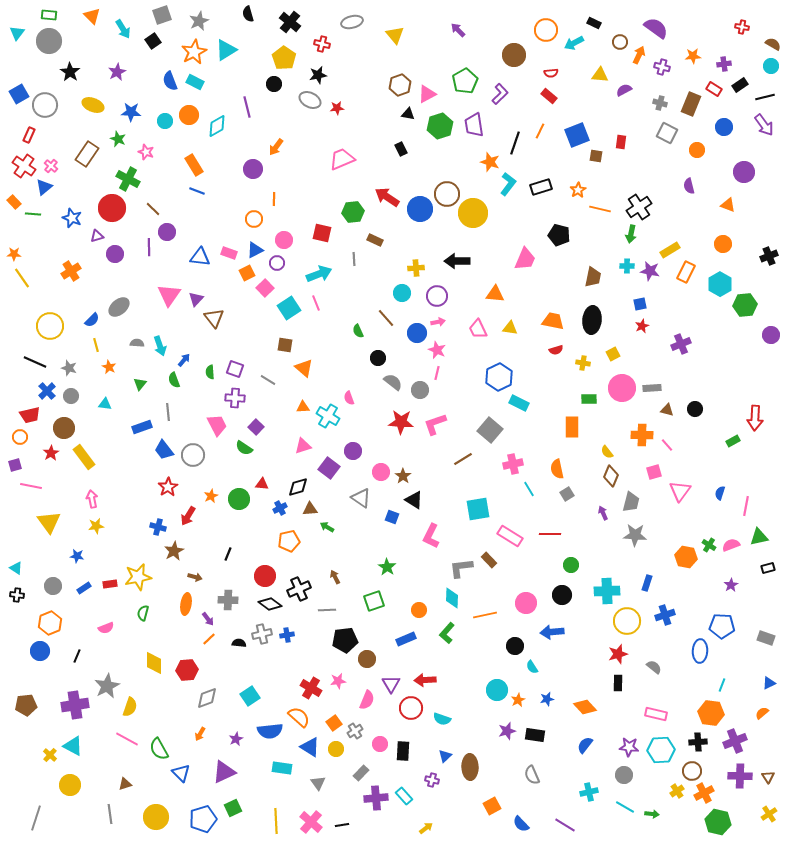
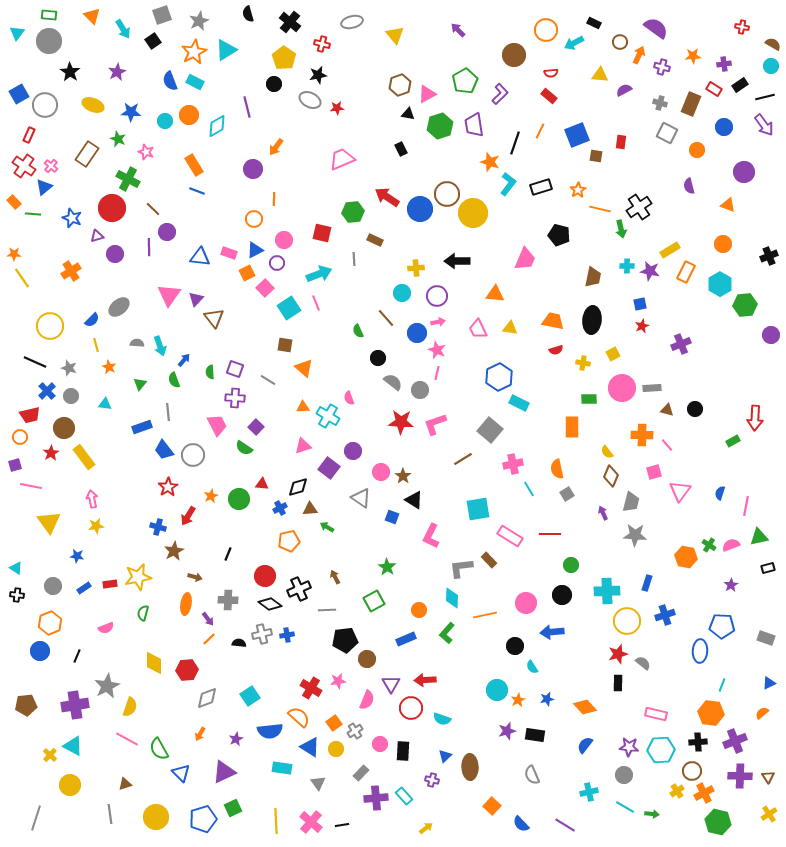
green arrow at (631, 234): moved 10 px left, 5 px up; rotated 24 degrees counterclockwise
green square at (374, 601): rotated 10 degrees counterclockwise
gray semicircle at (654, 667): moved 11 px left, 4 px up
orange square at (492, 806): rotated 18 degrees counterclockwise
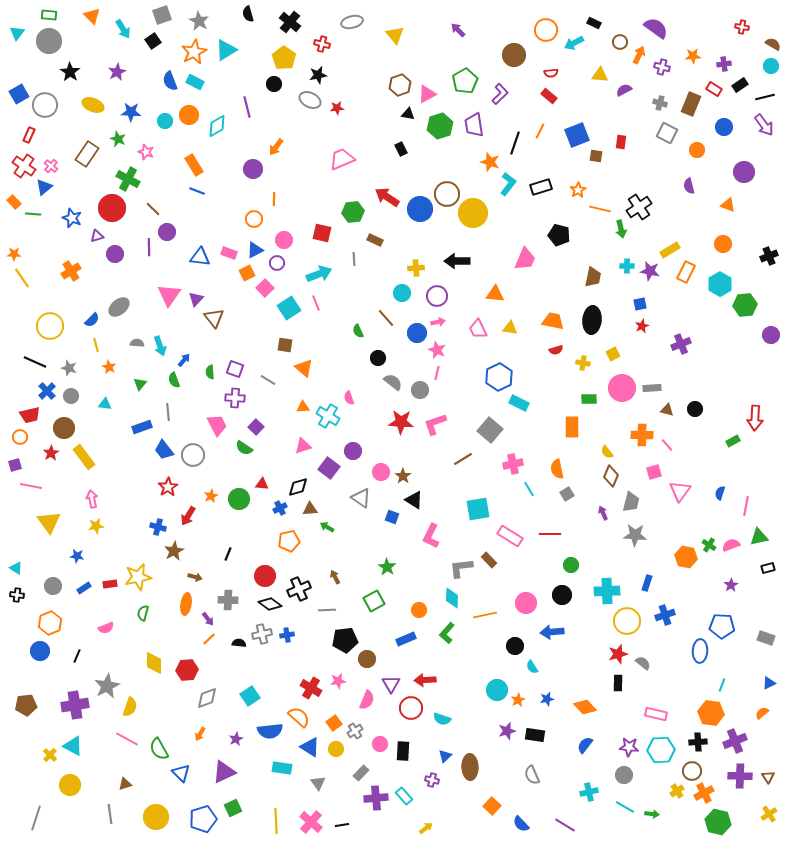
gray star at (199, 21): rotated 18 degrees counterclockwise
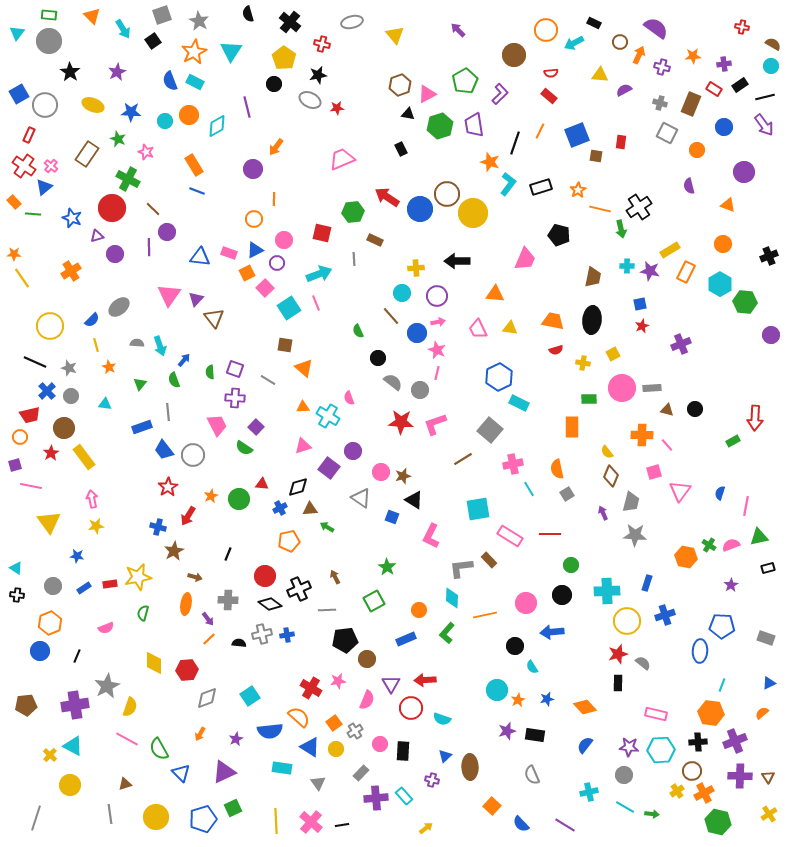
cyan triangle at (226, 50): moved 5 px right, 1 px down; rotated 25 degrees counterclockwise
green hexagon at (745, 305): moved 3 px up; rotated 10 degrees clockwise
brown line at (386, 318): moved 5 px right, 2 px up
brown star at (403, 476): rotated 21 degrees clockwise
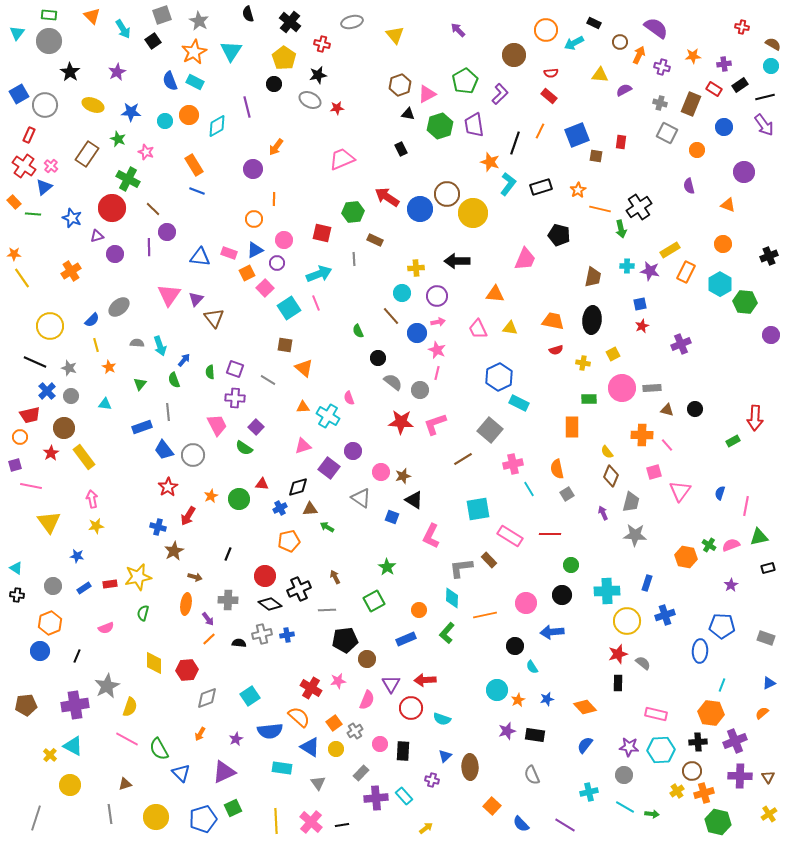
orange cross at (704, 793): rotated 12 degrees clockwise
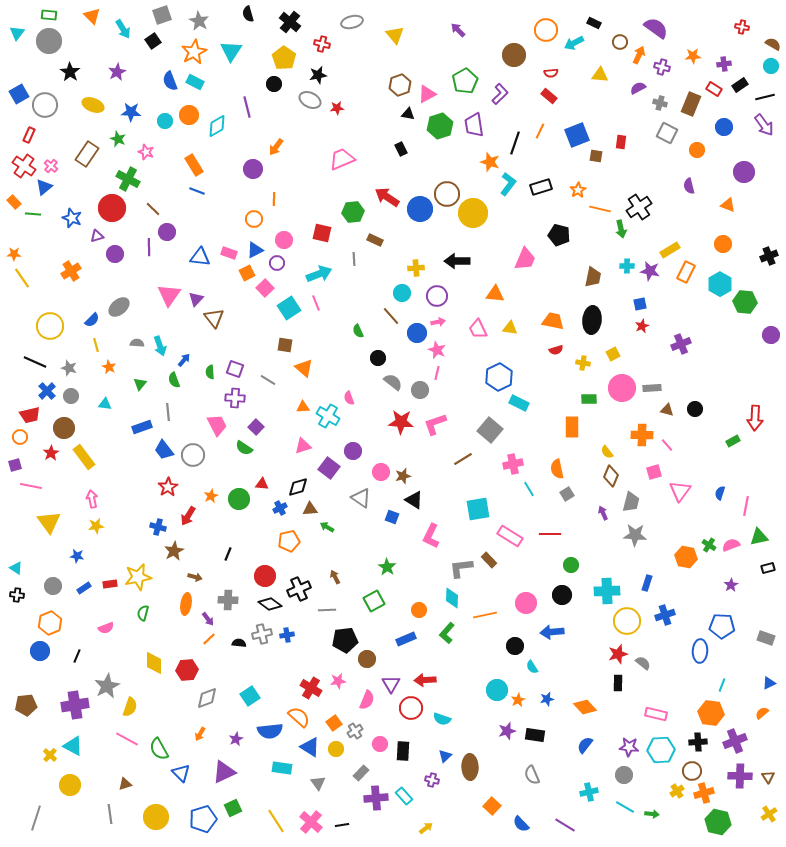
purple semicircle at (624, 90): moved 14 px right, 2 px up
yellow line at (276, 821): rotated 30 degrees counterclockwise
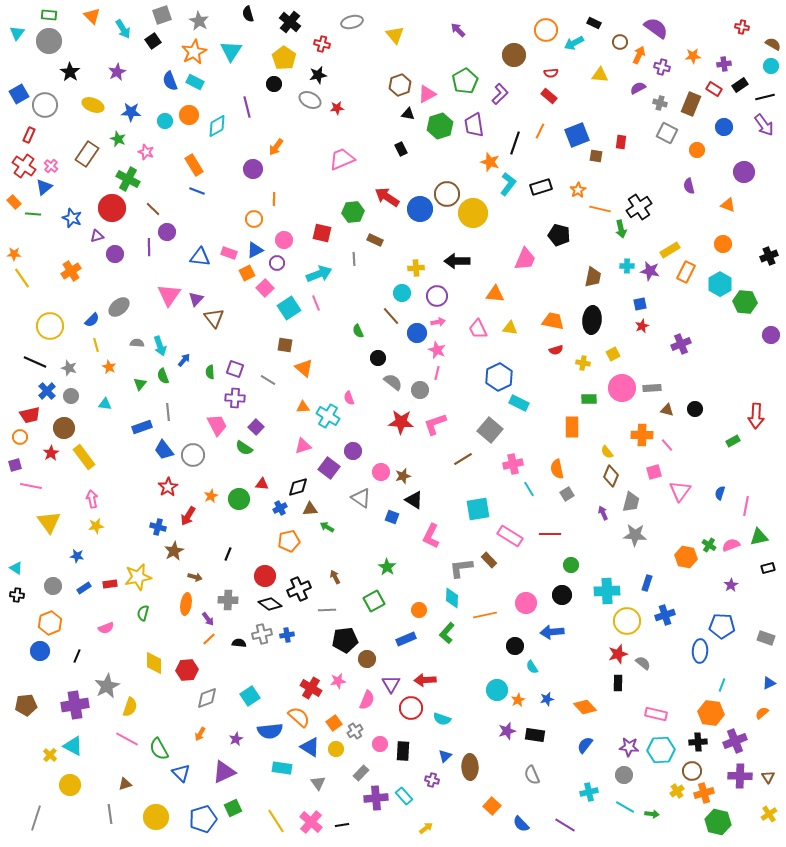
green semicircle at (174, 380): moved 11 px left, 4 px up
red arrow at (755, 418): moved 1 px right, 2 px up
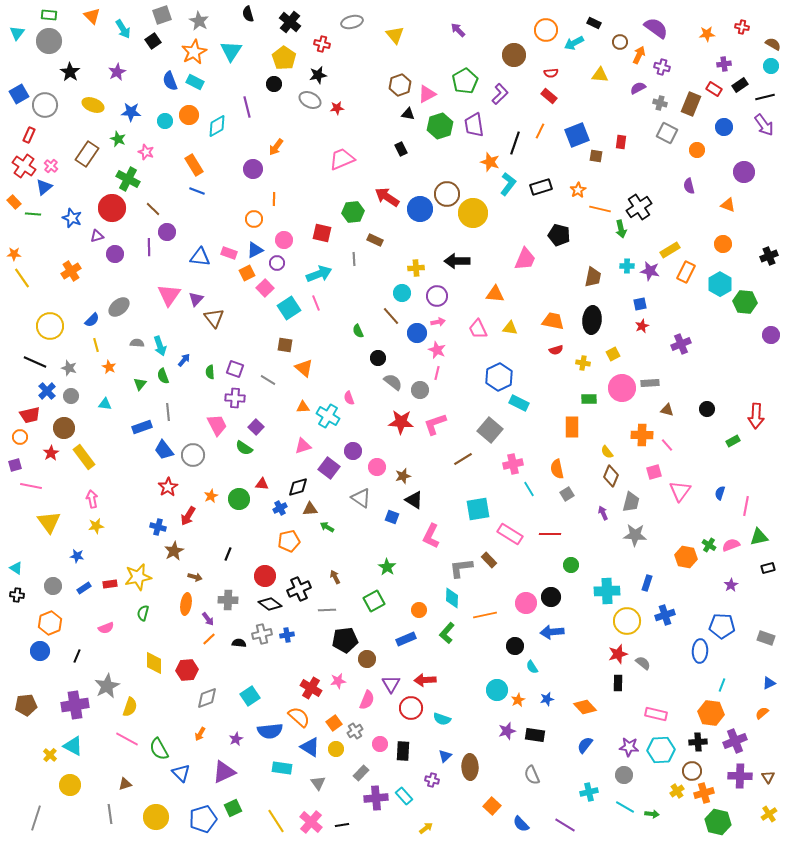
orange star at (693, 56): moved 14 px right, 22 px up
gray rectangle at (652, 388): moved 2 px left, 5 px up
black circle at (695, 409): moved 12 px right
pink circle at (381, 472): moved 4 px left, 5 px up
pink rectangle at (510, 536): moved 2 px up
black circle at (562, 595): moved 11 px left, 2 px down
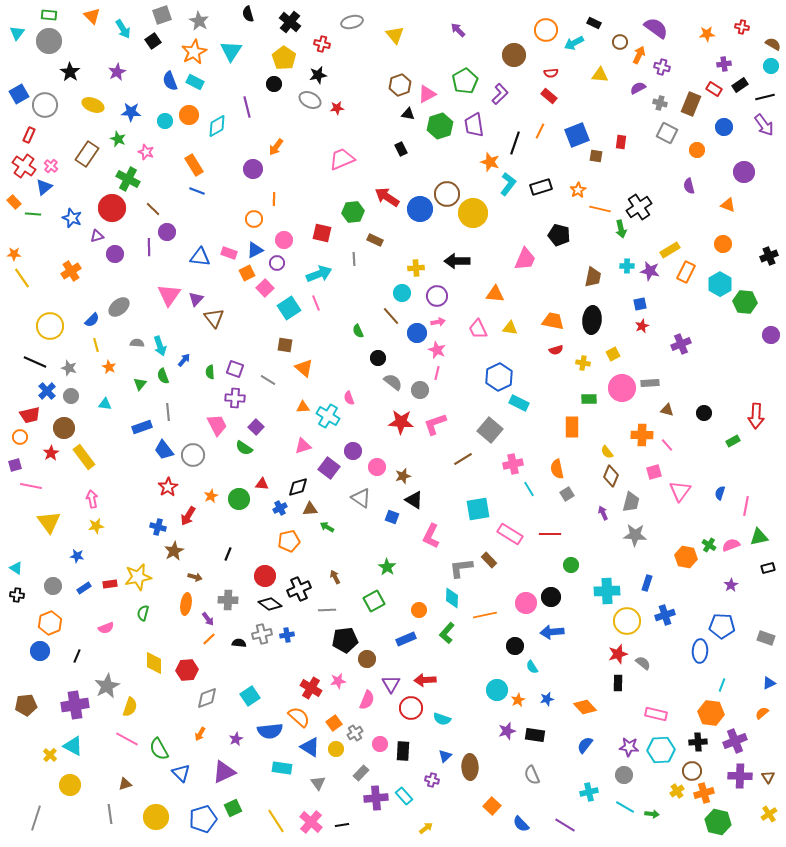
black circle at (707, 409): moved 3 px left, 4 px down
gray cross at (355, 731): moved 2 px down
